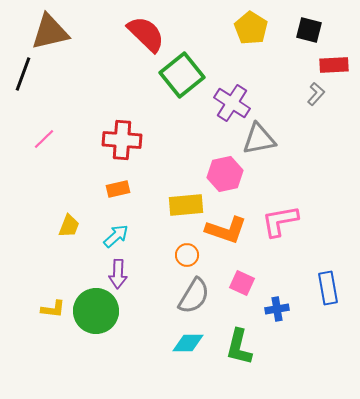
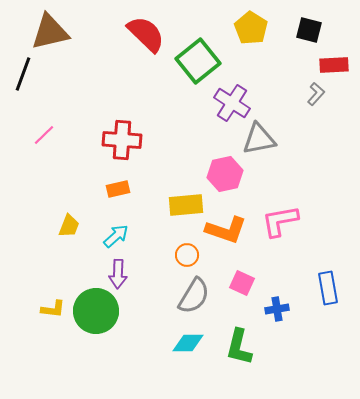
green square: moved 16 px right, 14 px up
pink line: moved 4 px up
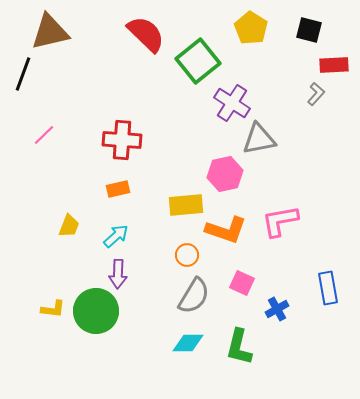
blue cross: rotated 20 degrees counterclockwise
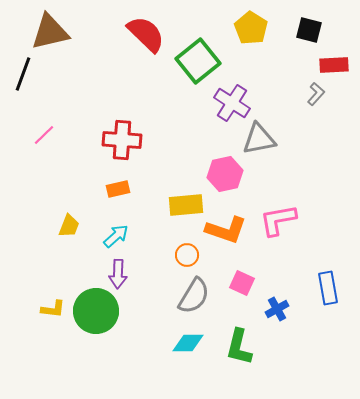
pink L-shape: moved 2 px left, 1 px up
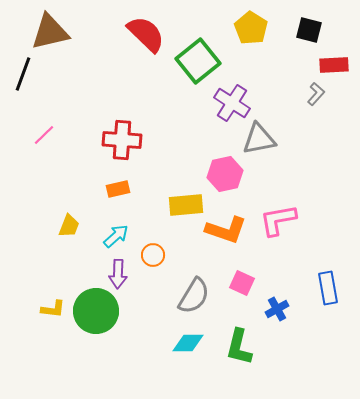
orange circle: moved 34 px left
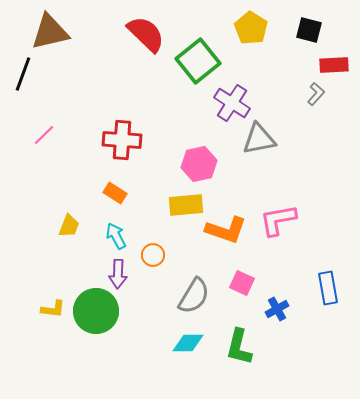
pink hexagon: moved 26 px left, 10 px up
orange rectangle: moved 3 px left, 4 px down; rotated 45 degrees clockwise
cyan arrow: rotated 76 degrees counterclockwise
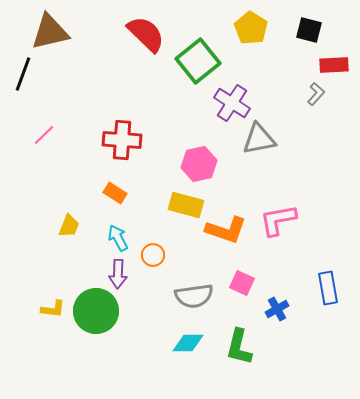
yellow rectangle: rotated 20 degrees clockwise
cyan arrow: moved 2 px right, 2 px down
gray semicircle: rotated 51 degrees clockwise
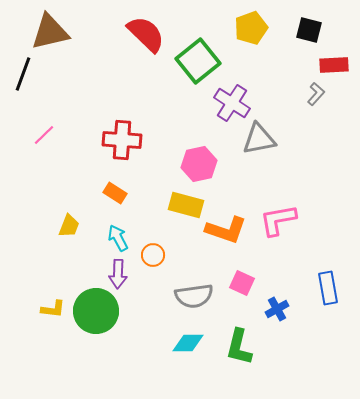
yellow pentagon: rotated 20 degrees clockwise
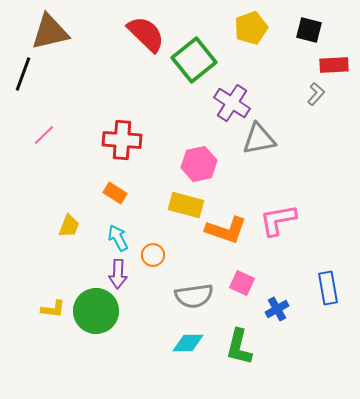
green square: moved 4 px left, 1 px up
